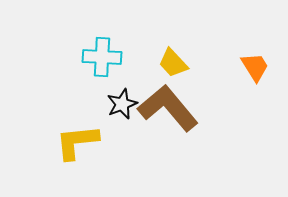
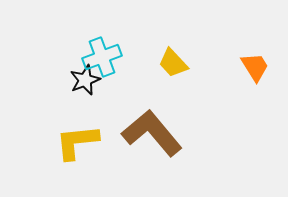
cyan cross: rotated 24 degrees counterclockwise
black star: moved 37 px left, 24 px up
brown L-shape: moved 16 px left, 25 px down
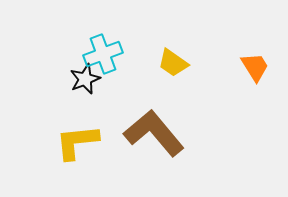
cyan cross: moved 1 px right, 3 px up
yellow trapezoid: rotated 12 degrees counterclockwise
black star: moved 1 px up
brown L-shape: moved 2 px right
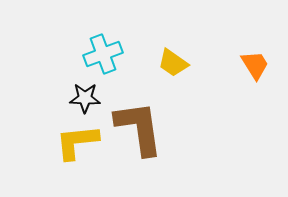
orange trapezoid: moved 2 px up
black star: moved 19 px down; rotated 24 degrees clockwise
brown L-shape: moved 15 px left, 5 px up; rotated 32 degrees clockwise
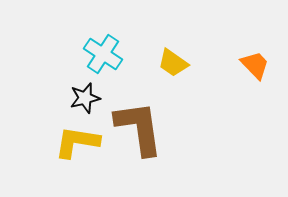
cyan cross: rotated 36 degrees counterclockwise
orange trapezoid: rotated 12 degrees counterclockwise
black star: rotated 16 degrees counterclockwise
yellow L-shape: rotated 15 degrees clockwise
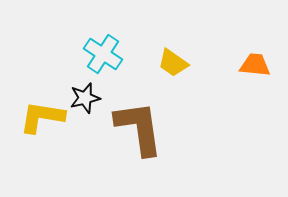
orange trapezoid: rotated 40 degrees counterclockwise
yellow L-shape: moved 35 px left, 25 px up
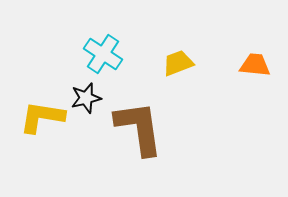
yellow trapezoid: moved 5 px right; rotated 124 degrees clockwise
black star: moved 1 px right
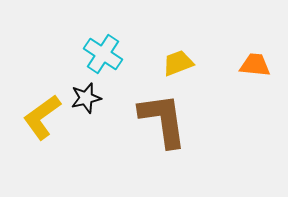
yellow L-shape: rotated 45 degrees counterclockwise
brown L-shape: moved 24 px right, 8 px up
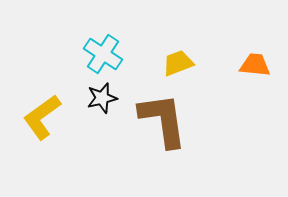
black star: moved 16 px right
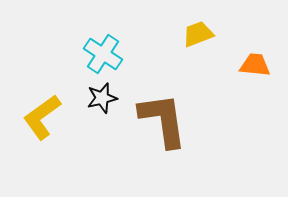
yellow trapezoid: moved 20 px right, 29 px up
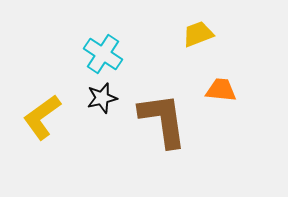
orange trapezoid: moved 34 px left, 25 px down
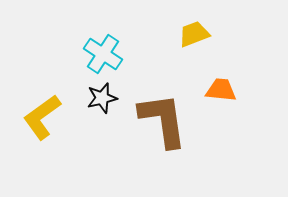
yellow trapezoid: moved 4 px left
